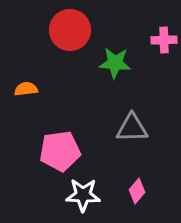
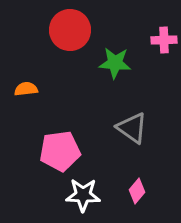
gray triangle: rotated 36 degrees clockwise
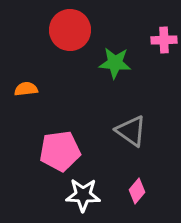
gray triangle: moved 1 px left, 3 px down
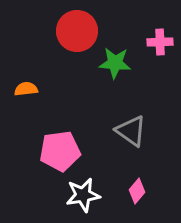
red circle: moved 7 px right, 1 px down
pink cross: moved 4 px left, 2 px down
white star: rotated 12 degrees counterclockwise
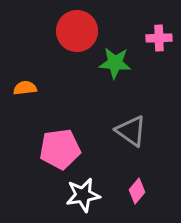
pink cross: moved 1 px left, 4 px up
orange semicircle: moved 1 px left, 1 px up
pink pentagon: moved 2 px up
